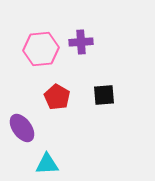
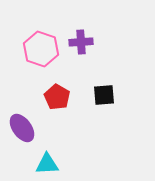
pink hexagon: rotated 24 degrees clockwise
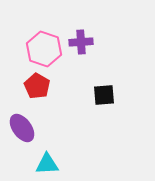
pink hexagon: moved 3 px right
red pentagon: moved 20 px left, 11 px up
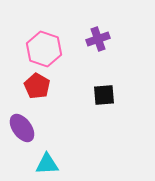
purple cross: moved 17 px right, 3 px up; rotated 15 degrees counterclockwise
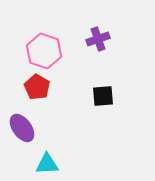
pink hexagon: moved 2 px down
red pentagon: moved 1 px down
black square: moved 1 px left, 1 px down
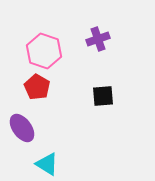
cyan triangle: rotated 35 degrees clockwise
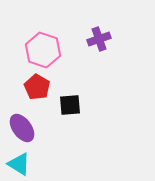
purple cross: moved 1 px right
pink hexagon: moved 1 px left, 1 px up
black square: moved 33 px left, 9 px down
cyan triangle: moved 28 px left
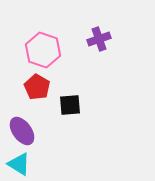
purple ellipse: moved 3 px down
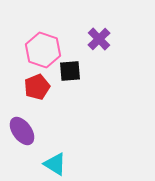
purple cross: rotated 25 degrees counterclockwise
red pentagon: rotated 20 degrees clockwise
black square: moved 34 px up
cyan triangle: moved 36 px right
